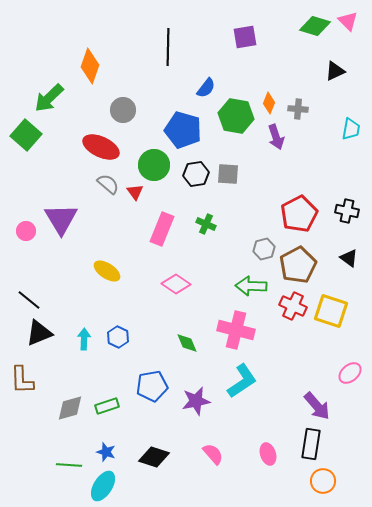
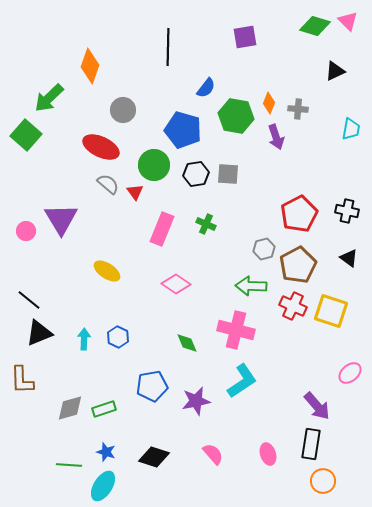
green rectangle at (107, 406): moved 3 px left, 3 px down
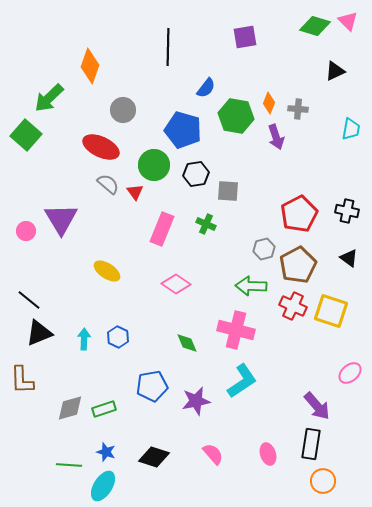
gray square at (228, 174): moved 17 px down
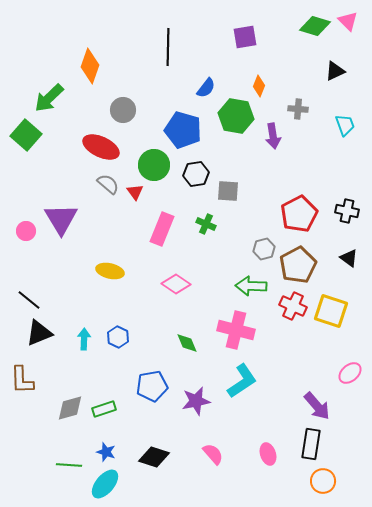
orange diamond at (269, 103): moved 10 px left, 17 px up
cyan trapezoid at (351, 129): moved 6 px left, 4 px up; rotated 30 degrees counterclockwise
purple arrow at (276, 137): moved 3 px left, 1 px up; rotated 10 degrees clockwise
yellow ellipse at (107, 271): moved 3 px right; rotated 20 degrees counterclockwise
cyan ellipse at (103, 486): moved 2 px right, 2 px up; rotated 8 degrees clockwise
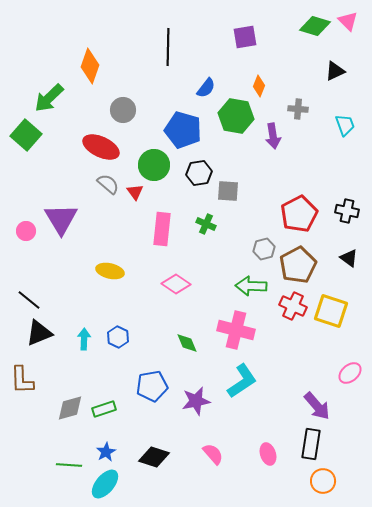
black hexagon at (196, 174): moved 3 px right, 1 px up
pink rectangle at (162, 229): rotated 16 degrees counterclockwise
blue star at (106, 452): rotated 24 degrees clockwise
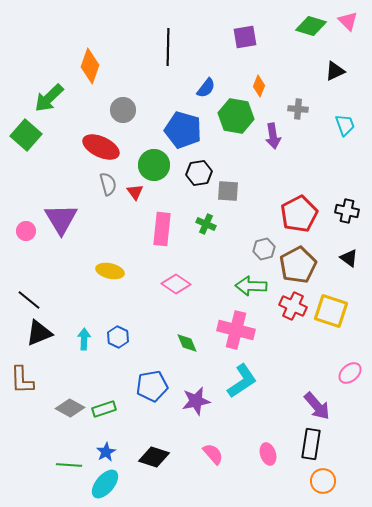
green diamond at (315, 26): moved 4 px left
gray semicircle at (108, 184): rotated 35 degrees clockwise
gray diamond at (70, 408): rotated 44 degrees clockwise
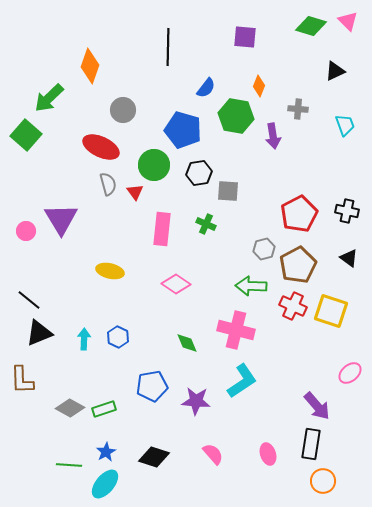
purple square at (245, 37): rotated 15 degrees clockwise
purple star at (196, 401): rotated 16 degrees clockwise
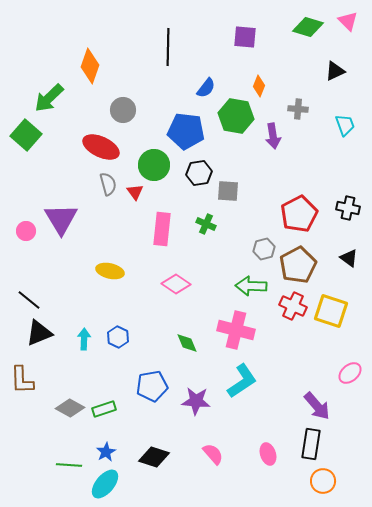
green diamond at (311, 26): moved 3 px left, 1 px down
blue pentagon at (183, 130): moved 3 px right, 1 px down; rotated 9 degrees counterclockwise
black cross at (347, 211): moved 1 px right, 3 px up
